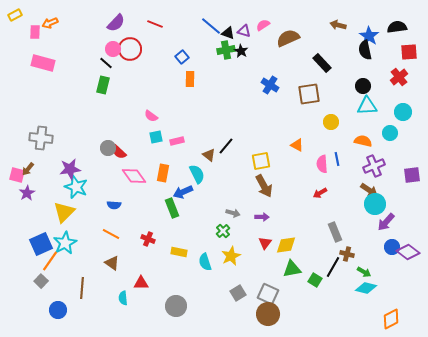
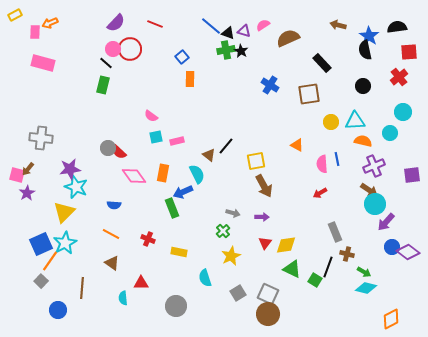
cyan triangle at (367, 106): moved 12 px left, 15 px down
yellow square at (261, 161): moved 5 px left
cyan semicircle at (205, 262): moved 16 px down
black line at (333, 267): moved 5 px left; rotated 10 degrees counterclockwise
green triangle at (292, 269): rotated 36 degrees clockwise
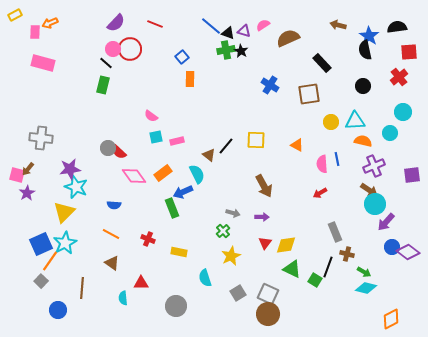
yellow square at (256, 161): moved 21 px up; rotated 12 degrees clockwise
orange rectangle at (163, 173): rotated 42 degrees clockwise
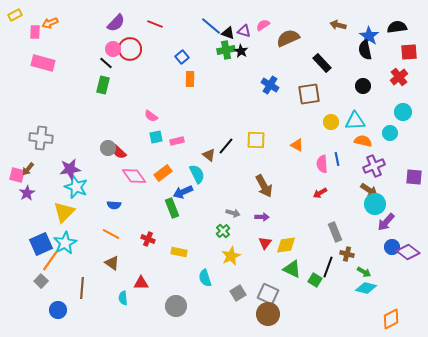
purple square at (412, 175): moved 2 px right, 2 px down; rotated 12 degrees clockwise
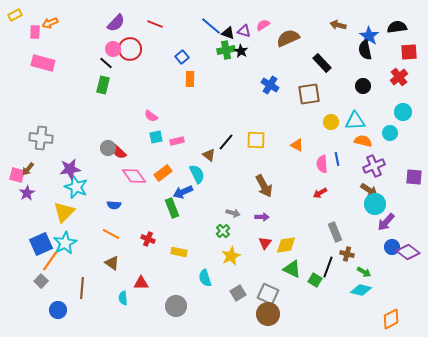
black line at (226, 146): moved 4 px up
cyan diamond at (366, 288): moved 5 px left, 2 px down
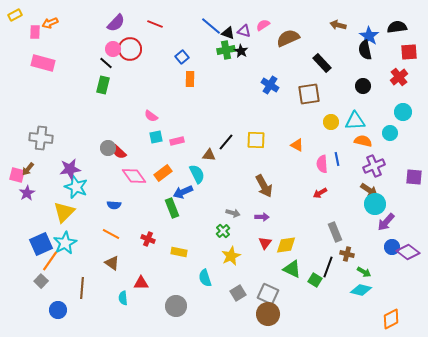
brown triangle at (209, 155): rotated 32 degrees counterclockwise
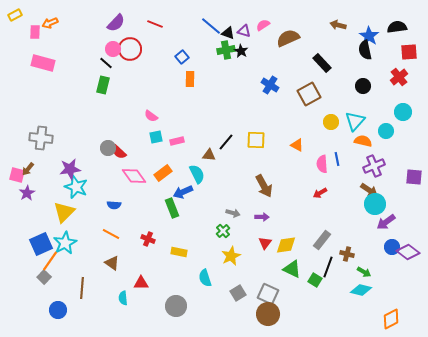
brown square at (309, 94): rotated 20 degrees counterclockwise
cyan triangle at (355, 121): rotated 45 degrees counterclockwise
cyan circle at (390, 133): moved 4 px left, 2 px up
purple arrow at (386, 222): rotated 12 degrees clockwise
gray rectangle at (335, 232): moved 13 px left, 8 px down; rotated 60 degrees clockwise
gray square at (41, 281): moved 3 px right, 4 px up
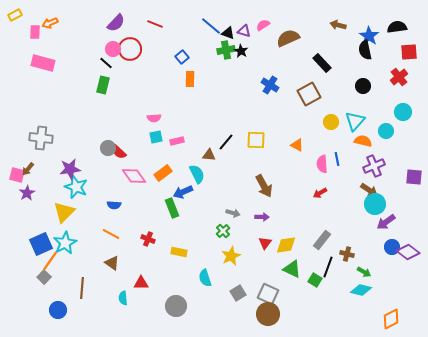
pink semicircle at (151, 116): moved 3 px right, 2 px down; rotated 40 degrees counterclockwise
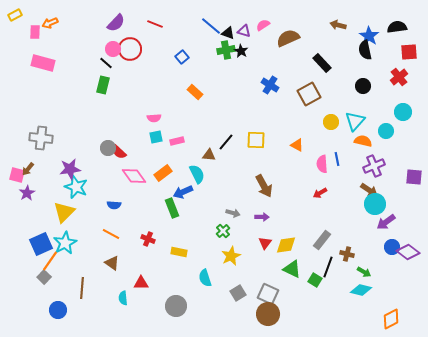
orange rectangle at (190, 79): moved 5 px right, 13 px down; rotated 49 degrees counterclockwise
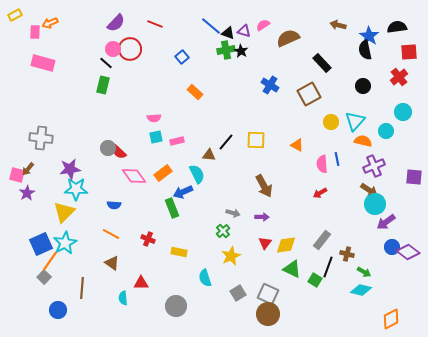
cyan star at (76, 187): moved 2 px down; rotated 20 degrees counterclockwise
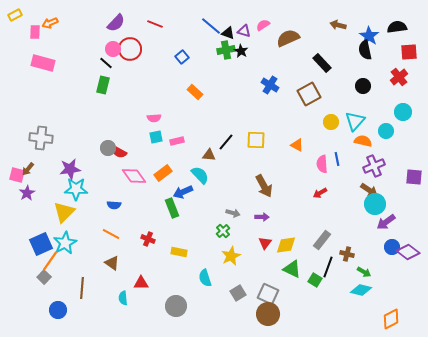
red semicircle at (119, 152): rotated 14 degrees counterclockwise
cyan semicircle at (197, 174): moved 3 px right, 1 px down; rotated 18 degrees counterclockwise
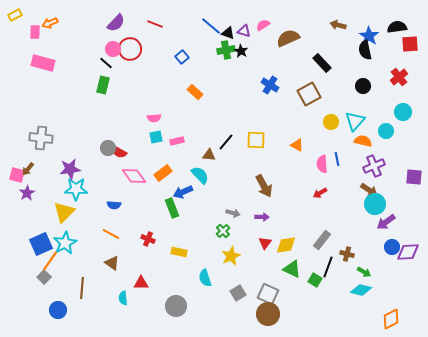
red square at (409, 52): moved 1 px right, 8 px up
purple diamond at (408, 252): rotated 40 degrees counterclockwise
